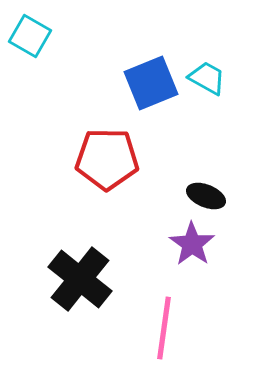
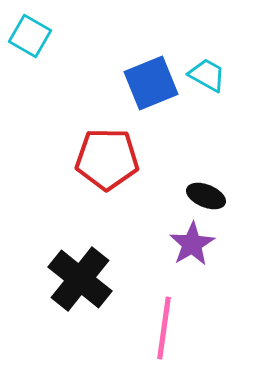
cyan trapezoid: moved 3 px up
purple star: rotated 6 degrees clockwise
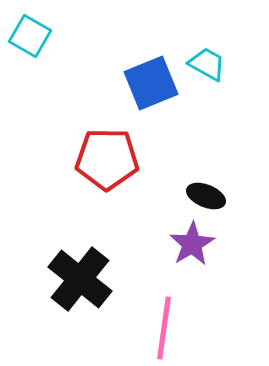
cyan trapezoid: moved 11 px up
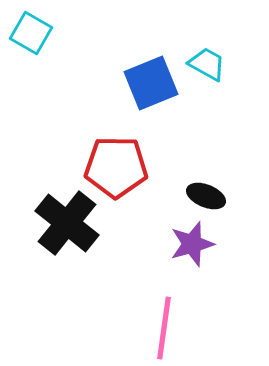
cyan square: moved 1 px right, 3 px up
red pentagon: moved 9 px right, 8 px down
purple star: rotated 15 degrees clockwise
black cross: moved 13 px left, 56 px up
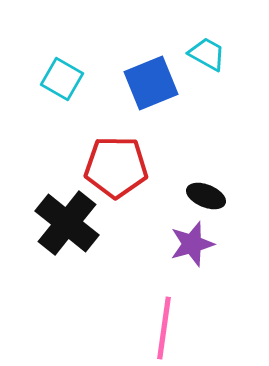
cyan square: moved 31 px right, 46 px down
cyan trapezoid: moved 10 px up
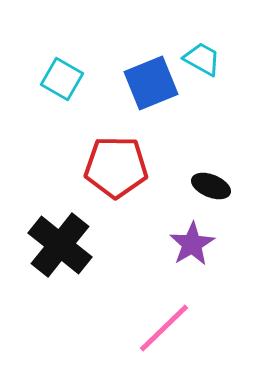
cyan trapezoid: moved 5 px left, 5 px down
black ellipse: moved 5 px right, 10 px up
black cross: moved 7 px left, 22 px down
purple star: rotated 15 degrees counterclockwise
pink line: rotated 38 degrees clockwise
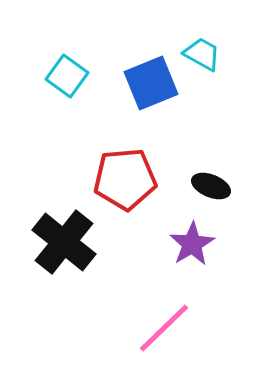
cyan trapezoid: moved 5 px up
cyan square: moved 5 px right, 3 px up; rotated 6 degrees clockwise
red pentagon: moved 9 px right, 12 px down; rotated 6 degrees counterclockwise
black cross: moved 4 px right, 3 px up
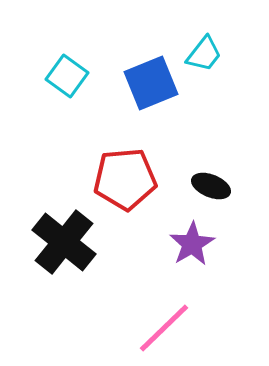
cyan trapezoid: moved 2 px right; rotated 99 degrees clockwise
